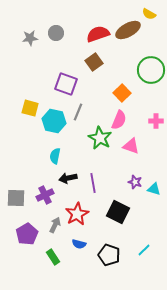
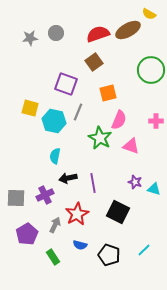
orange square: moved 14 px left; rotated 30 degrees clockwise
blue semicircle: moved 1 px right, 1 px down
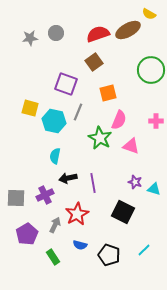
black square: moved 5 px right
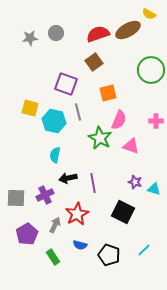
gray line: rotated 36 degrees counterclockwise
cyan semicircle: moved 1 px up
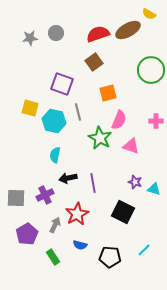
purple square: moved 4 px left
black pentagon: moved 1 px right, 2 px down; rotated 15 degrees counterclockwise
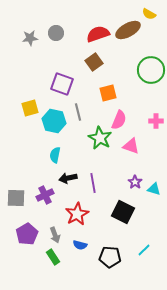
yellow square: rotated 30 degrees counterclockwise
purple star: rotated 16 degrees clockwise
gray arrow: moved 10 px down; rotated 133 degrees clockwise
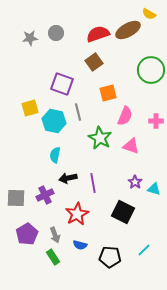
pink semicircle: moved 6 px right, 4 px up
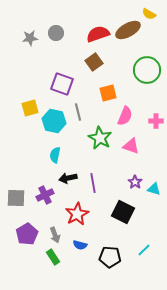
green circle: moved 4 px left
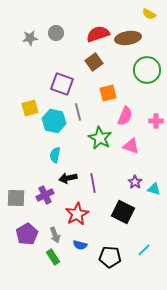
brown ellipse: moved 8 px down; rotated 20 degrees clockwise
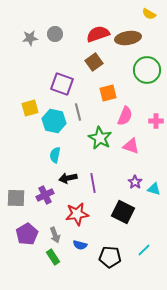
gray circle: moved 1 px left, 1 px down
red star: rotated 20 degrees clockwise
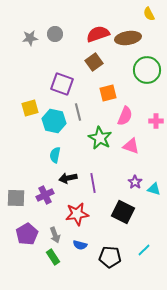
yellow semicircle: rotated 32 degrees clockwise
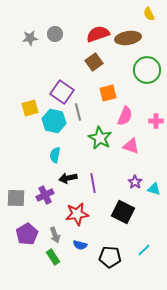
purple square: moved 8 px down; rotated 15 degrees clockwise
